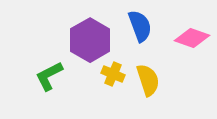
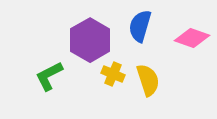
blue semicircle: rotated 144 degrees counterclockwise
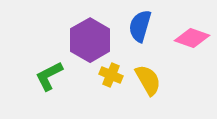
yellow cross: moved 2 px left, 1 px down
yellow semicircle: rotated 12 degrees counterclockwise
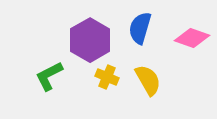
blue semicircle: moved 2 px down
yellow cross: moved 4 px left, 2 px down
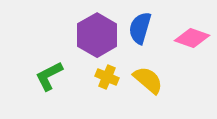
purple hexagon: moved 7 px right, 5 px up
yellow semicircle: rotated 20 degrees counterclockwise
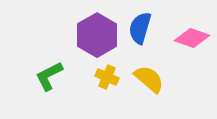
yellow semicircle: moved 1 px right, 1 px up
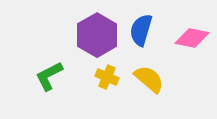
blue semicircle: moved 1 px right, 2 px down
pink diamond: rotated 8 degrees counterclockwise
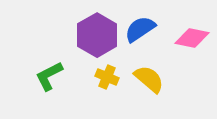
blue semicircle: moved 1 px left, 1 px up; rotated 40 degrees clockwise
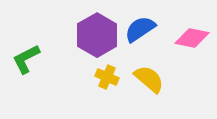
green L-shape: moved 23 px left, 17 px up
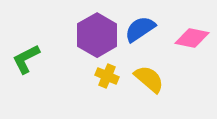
yellow cross: moved 1 px up
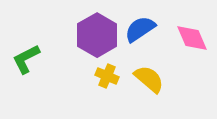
pink diamond: rotated 56 degrees clockwise
